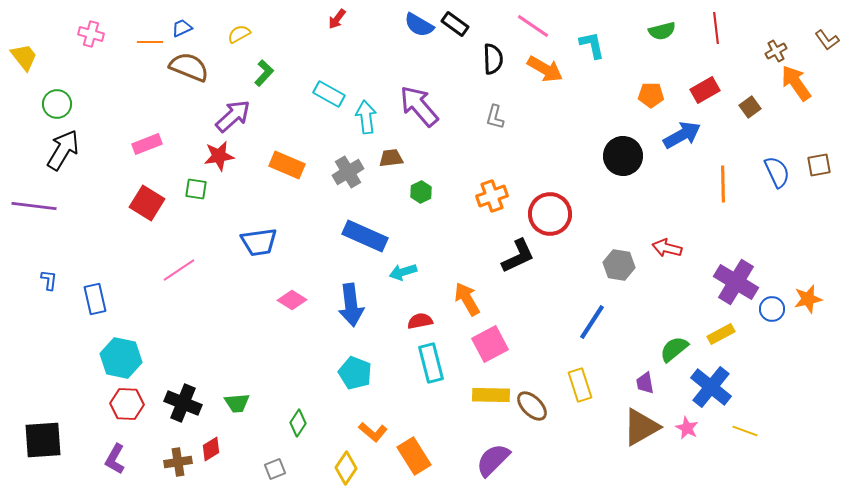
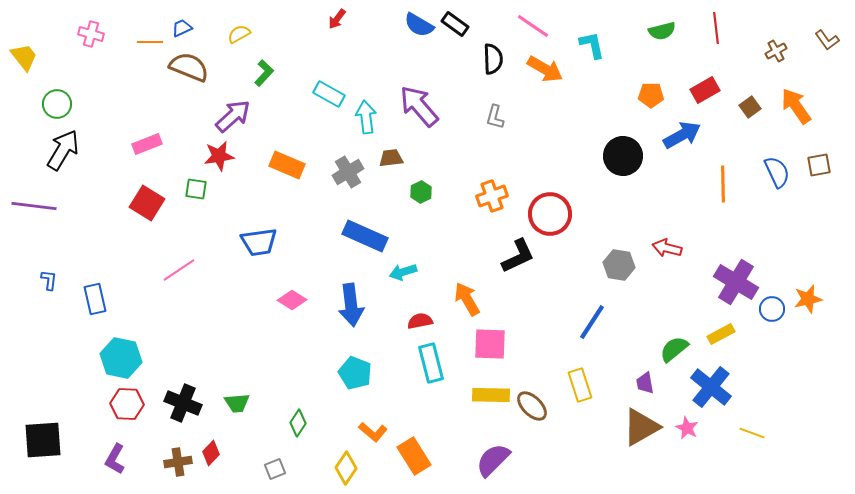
orange arrow at (796, 83): moved 23 px down
pink square at (490, 344): rotated 30 degrees clockwise
yellow line at (745, 431): moved 7 px right, 2 px down
red diamond at (211, 449): moved 4 px down; rotated 15 degrees counterclockwise
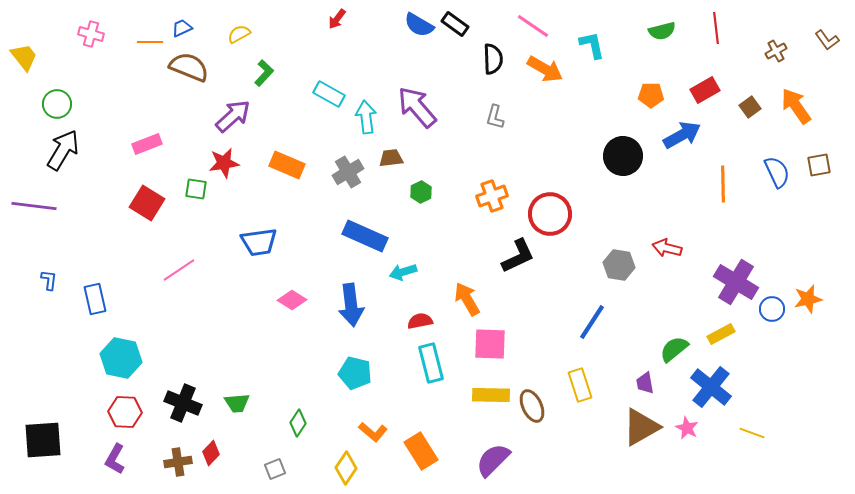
purple arrow at (419, 106): moved 2 px left, 1 px down
red star at (219, 156): moved 5 px right, 7 px down
cyan pentagon at (355, 373): rotated 8 degrees counterclockwise
red hexagon at (127, 404): moved 2 px left, 8 px down
brown ellipse at (532, 406): rotated 20 degrees clockwise
orange rectangle at (414, 456): moved 7 px right, 5 px up
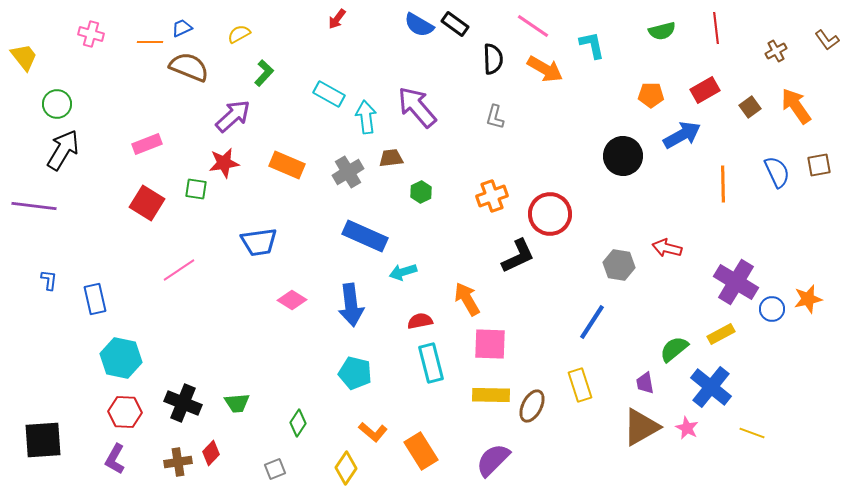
brown ellipse at (532, 406): rotated 52 degrees clockwise
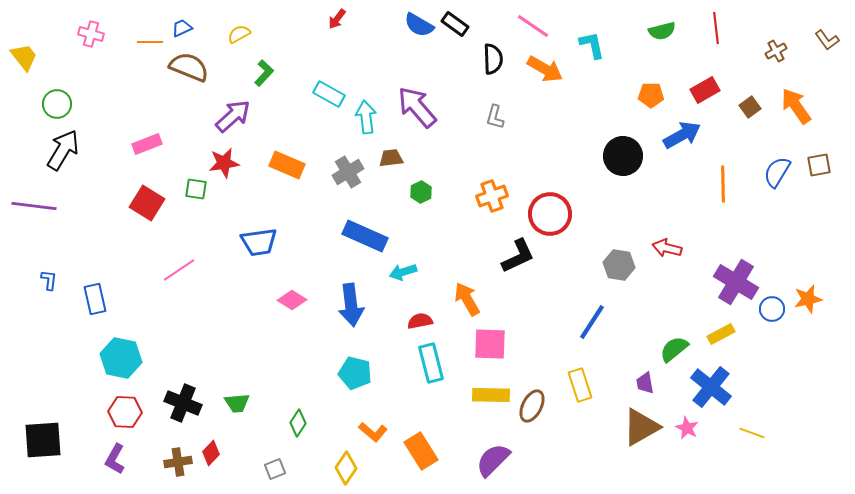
blue semicircle at (777, 172): rotated 124 degrees counterclockwise
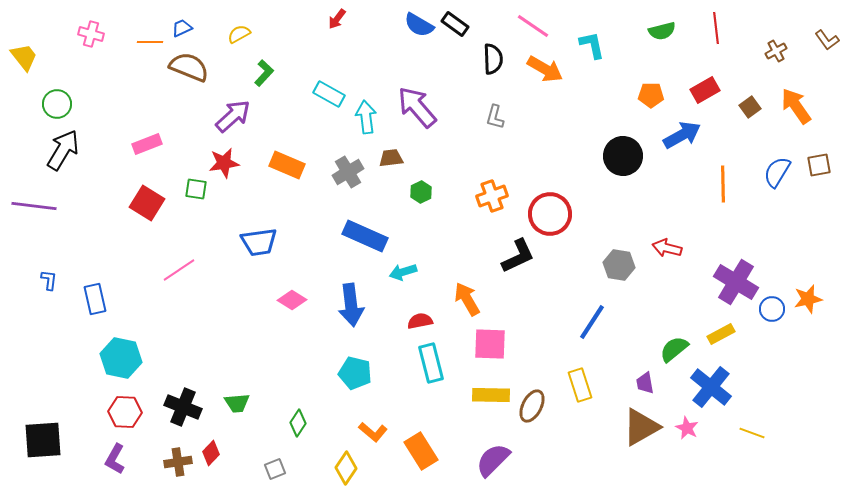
black cross at (183, 403): moved 4 px down
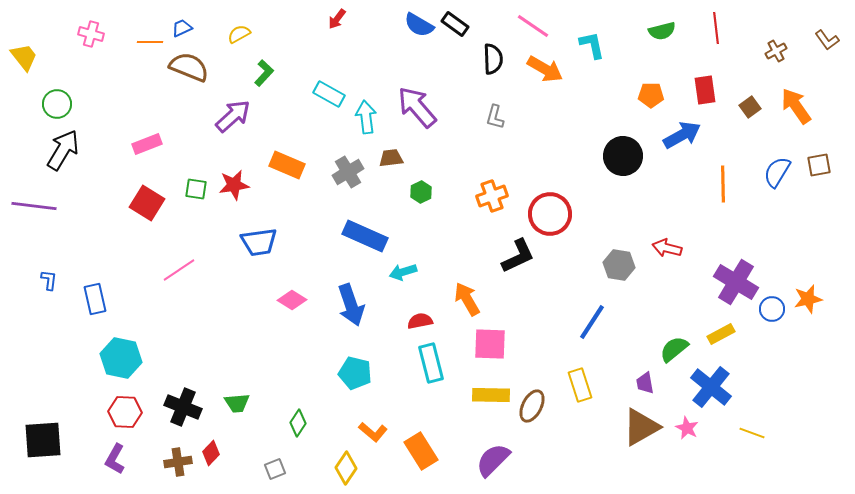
red rectangle at (705, 90): rotated 68 degrees counterclockwise
red star at (224, 163): moved 10 px right, 22 px down
blue arrow at (351, 305): rotated 12 degrees counterclockwise
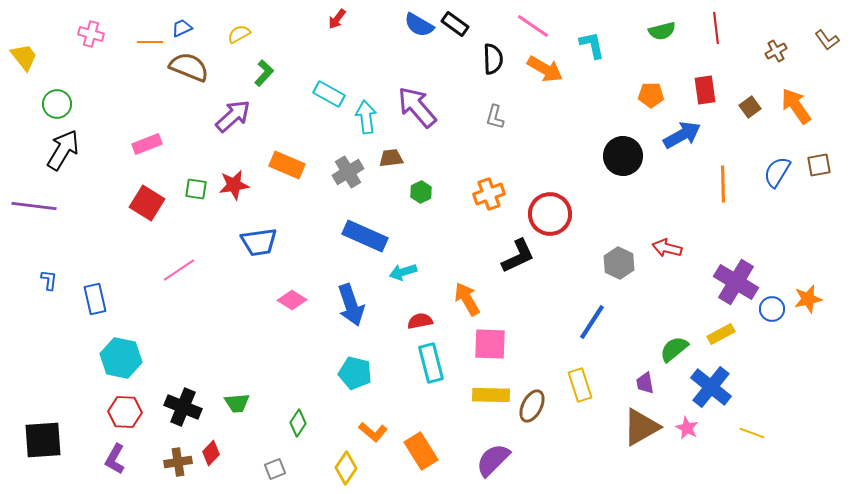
orange cross at (492, 196): moved 3 px left, 2 px up
gray hexagon at (619, 265): moved 2 px up; rotated 16 degrees clockwise
